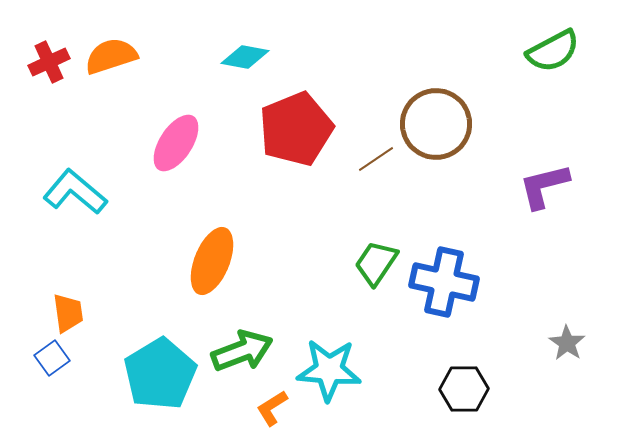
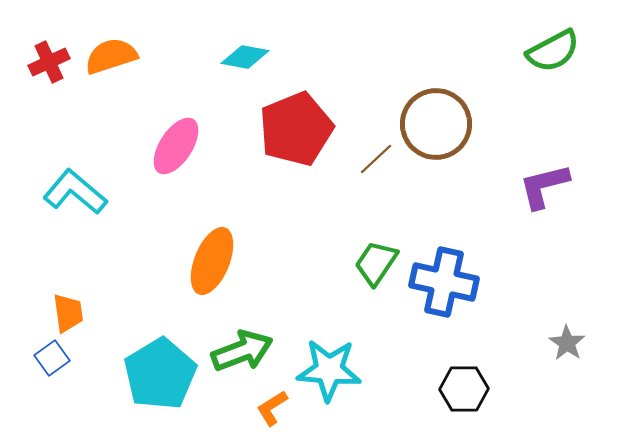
pink ellipse: moved 3 px down
brown line: rotated 9 degrees counterclockwise
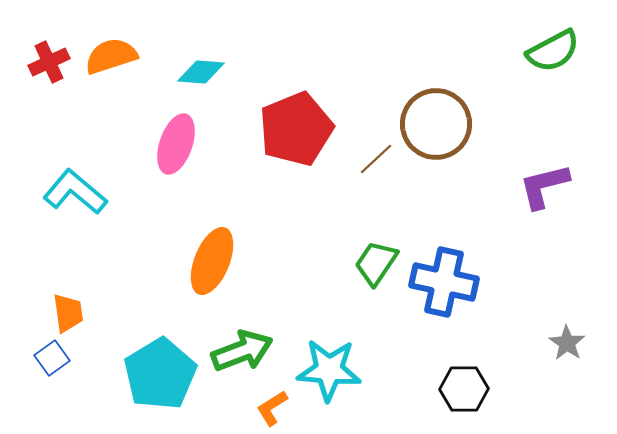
cyan diamond: moved 44 px left, 15 px down; rotated 6 degrees counterclockwise
pink ellipse: moved 2 px up; rotated 14 degrees counterclockwise
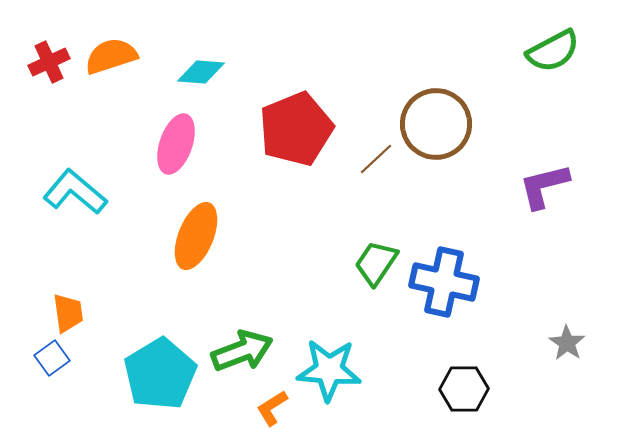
orange ellipse: moved 16 px left, 25 px up
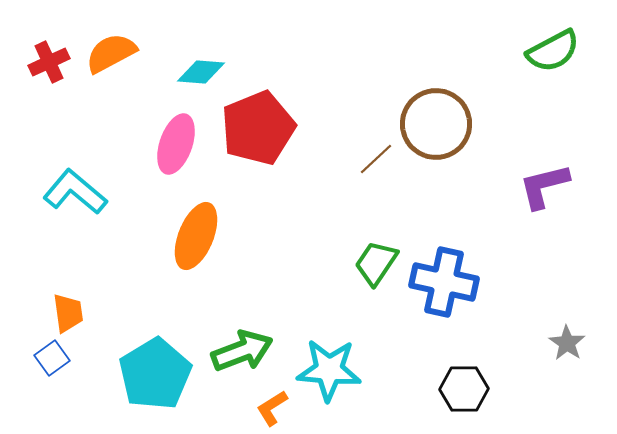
orange semicircle: moved 3 px up; rotated 10 degrees counterclockwise
red pentagon: moved 38 px left, 1 px up
cyan pentagon: moved 5 px left
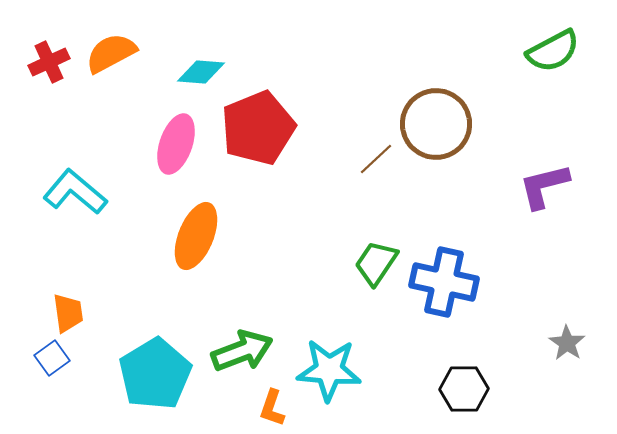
orange L-shape: rotated 39 degrees counterclockwise
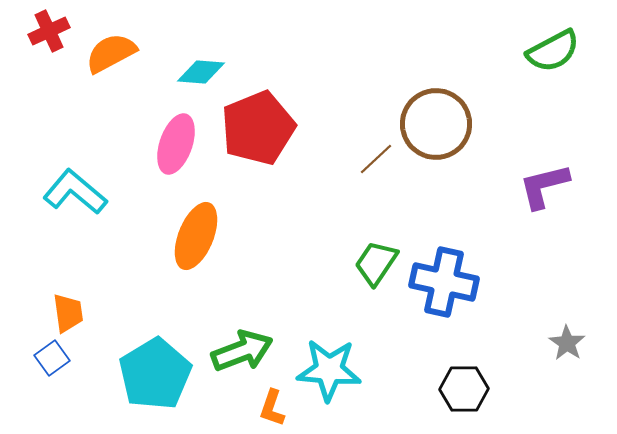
red cross: moved 31 px up
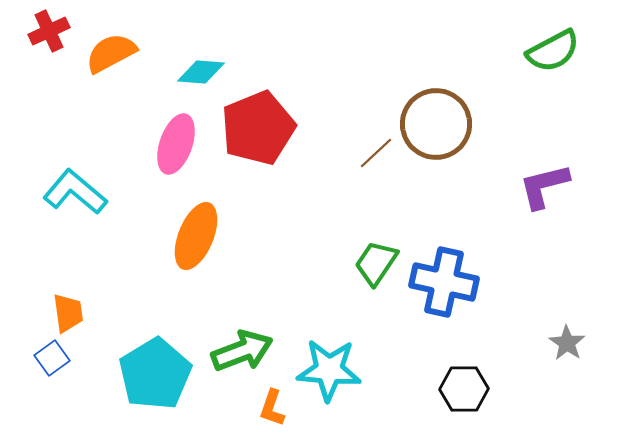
brown line: moved 6 px up
